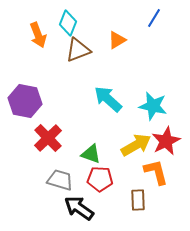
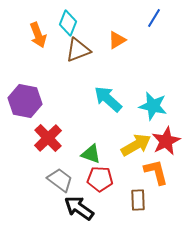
gray trapezoid: rotated 20 degrees clockwise
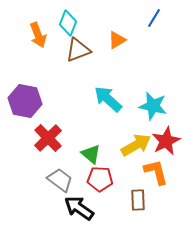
green triangle: rotated 20 degrees clockwise
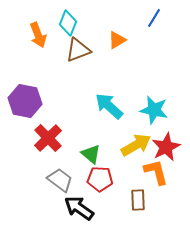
cyan arrow: moved 1 px right, 7 px down
cyan star: moved 1 px right, 4 px down
red star: moved 6 px down
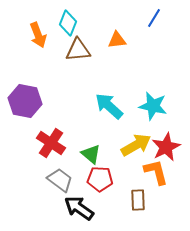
orange triangle: rotated 24 degrees clockwise
brown triangle: rotated 16 degrees clockwise
cyan star: moved 1 px left, 4 px up
red cross: moved 3 px right, 5 px down; rotated 12 degrees counterclockwise
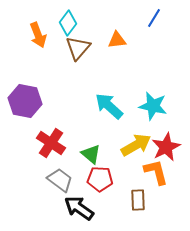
cyan diamond: rotated 15 degrees clockwise
brown triangle: moved 2 px up; rotated 44 degrees counterclockwise
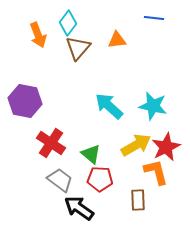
blue line: rotated 66 degrees clockwise
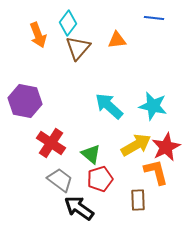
red pentagon: rotated 20 degrees counterclockwise
